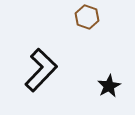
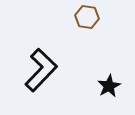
brown hexagon: rotated 10 degrees counterclockwise
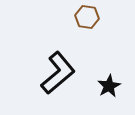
black L-shape: moved 17 px right, 3 px down; rotated 6 degrees clockwise
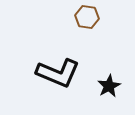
black L-shape: rotated 63 degrees clockwise
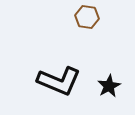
black L-shape: moved 1 px right, 8 px down
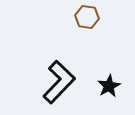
black L-shape: moved 1 px down; rotated 69 degrees counterclockwise
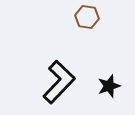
black star: rotated 10 degrees clockwise
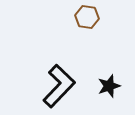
black L-shape: moved 4 px down
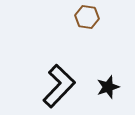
black star: moved 1 px left, 1 px down
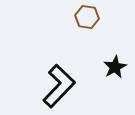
black star: moved 7 px right, 20 px up; rotated 10 degrees counterclockwise
